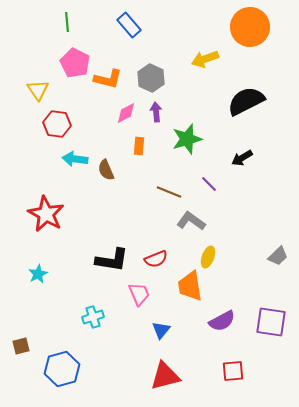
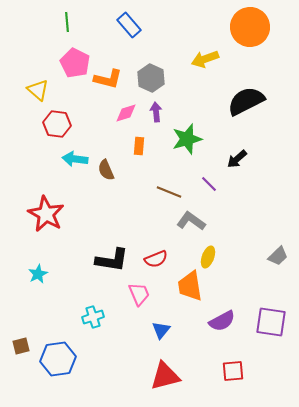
yellow triangle: rotated 15 degrees counterclockwise
pink diamond: rotated 10 degrees clockwise
black arrow: moved 5 px left, 1 px down; rotated 10 degrees counterclockwise
blue hexagon: moved 4 px left, 10 px up; rotated 8 degrees clockwise
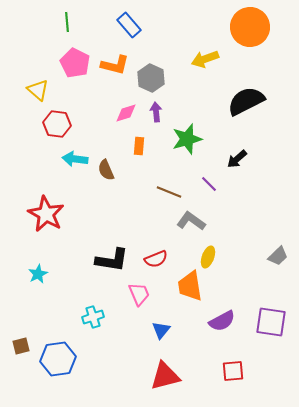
orange L-shape: moved 7 px right, 14 px up
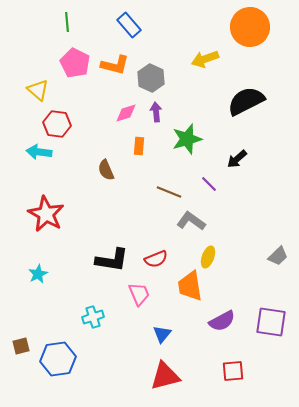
cyan arrow: moved 36 px left, 7 px up
blue triangle: moved 1 px right, 4 px down
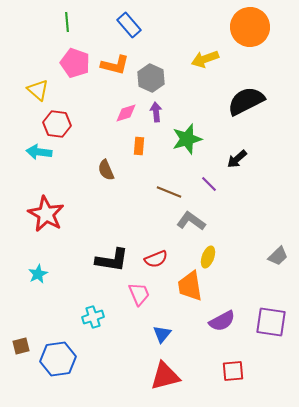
pink pentagon: rotated 8 degrees counterclockwise
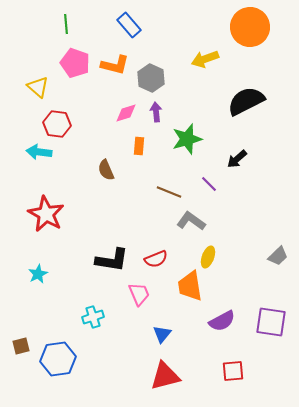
green line: moved 1 px left, 2 px down
yellow triangle: moved 3 px up
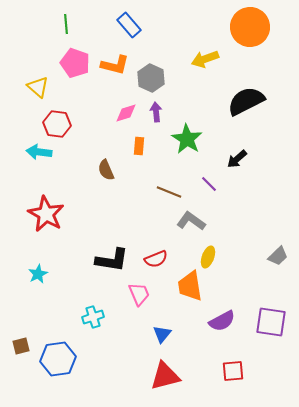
green star: rotated 24 degrees counterclockwise
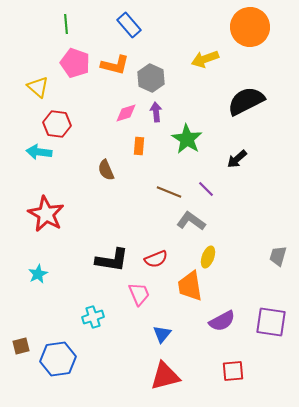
purple line: moved 3 px left, 5 px down
gray trapezoid: rotated 150 degrees clockwise
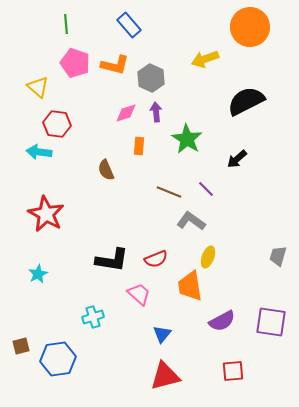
pink trapezoid: rotated 25 degrees counterclockwise
